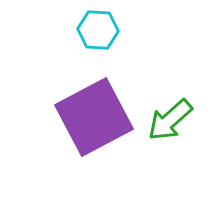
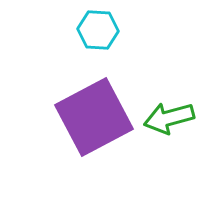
green arrow: moved 1 px left, 2 px up; rotated 27 degrees clockwise
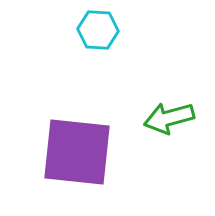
purple square: moved 17 px left, 35 px down; rotated 34 degrees clockwise
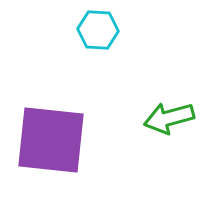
purple square: moved 26 px left, 12 px up
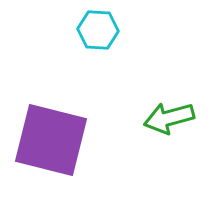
purple square: rotated 8 degrees clockwise
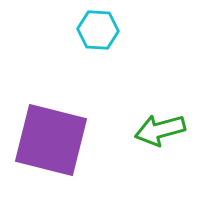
green arrow: moved 9 px left, 12 px down
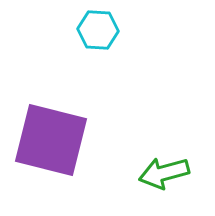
green arrow: moved 4 px right, 43 px down
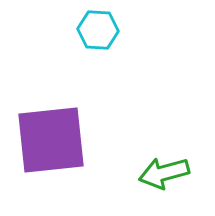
purple square: rotated 20 degrees counterclockwise
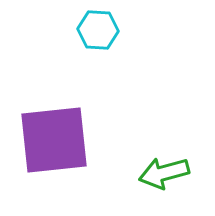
purple square: moved 3 px right
